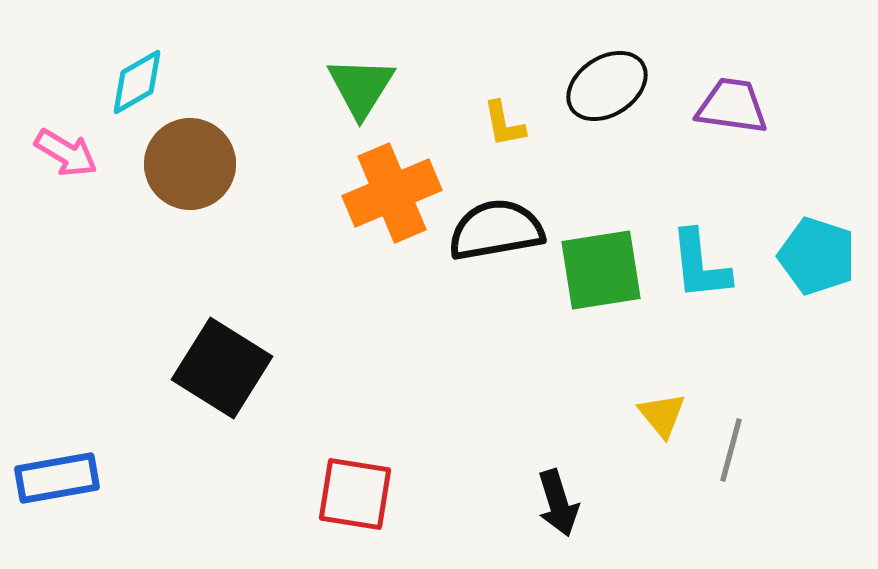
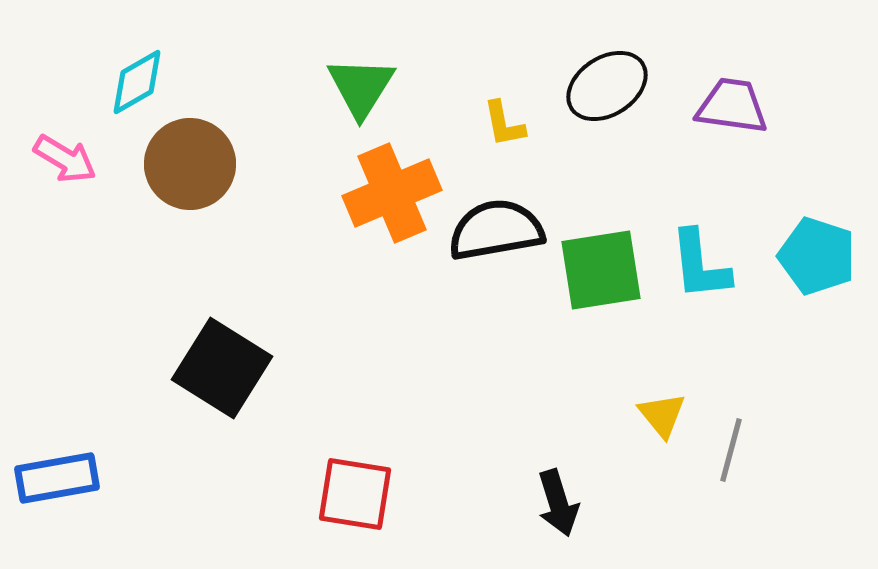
pink arrow: moved 1 px left, 6 px down
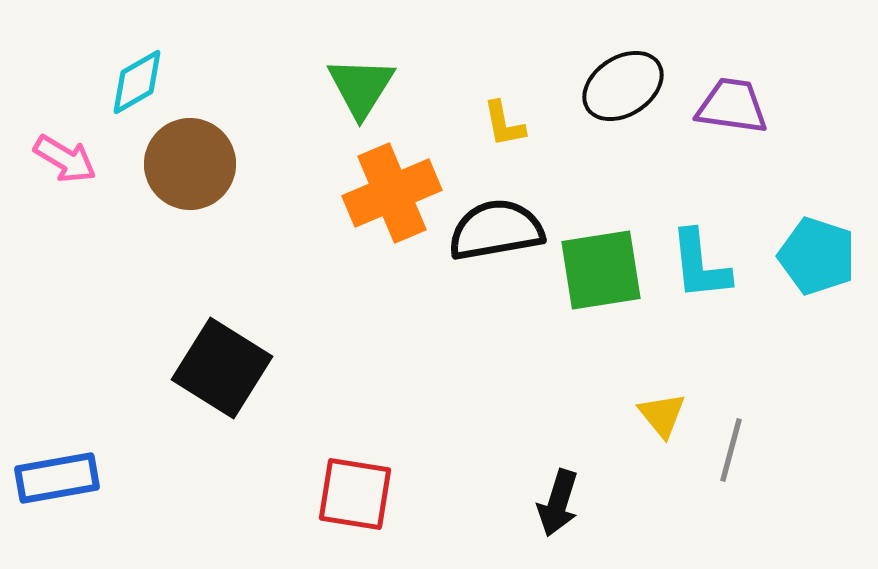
black ellipse: moved 16 px right
black arrow: rotated 34 degrees clockwise
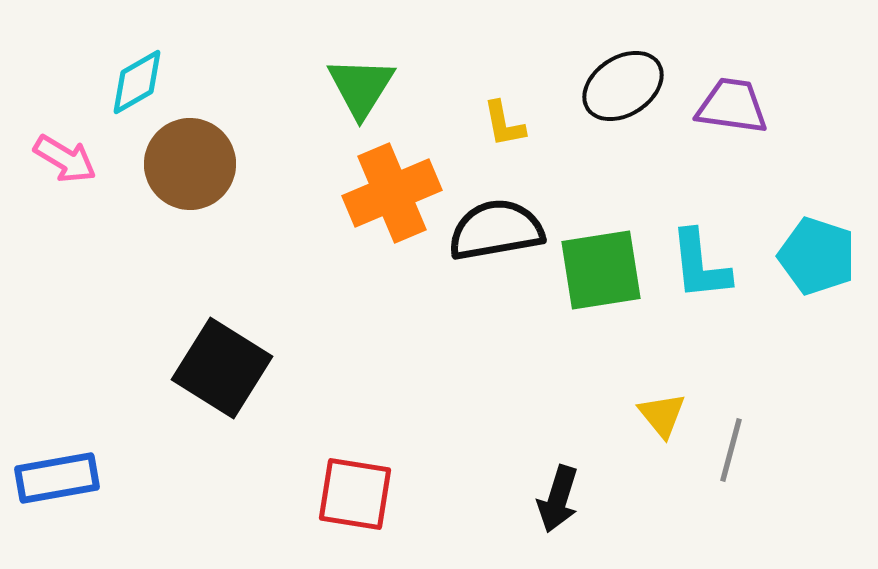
black arrow: moved 4 px up
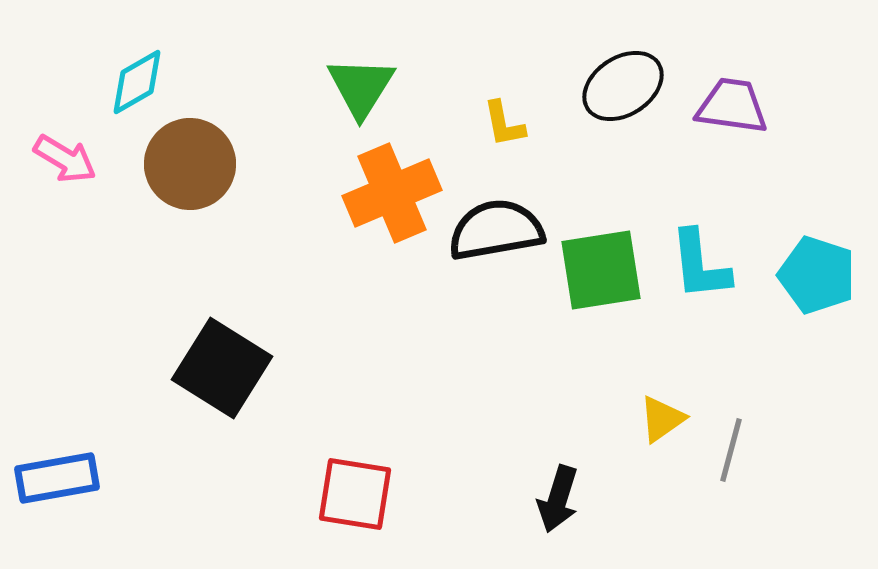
cyan pentagon: moved 19 px down
yellow triangle: moved 4 px down; rotated 34 degrees clockwise
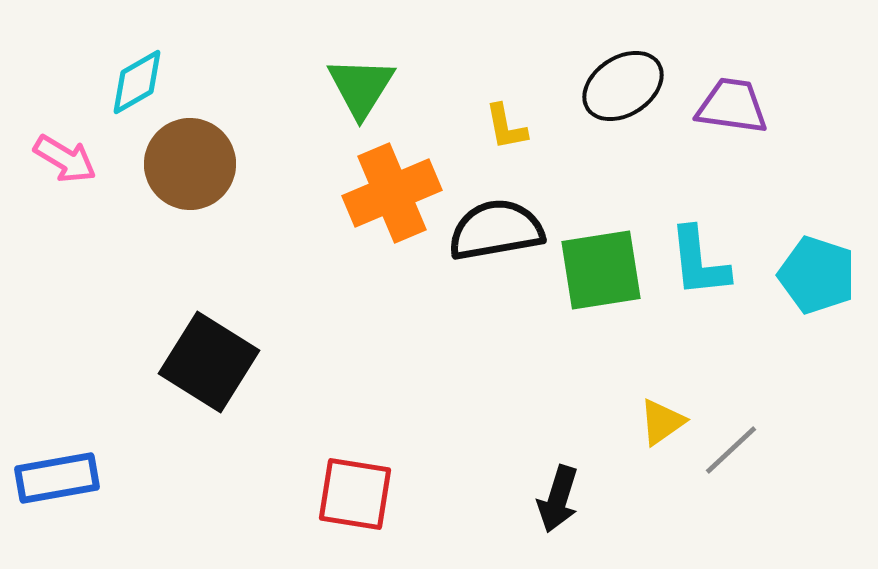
yellow L-shape: moved 2 px right, 3 px down
cyan L-shape: moved 1 px left, 3 px up
black square: moved 13 px left, 6 px up
yellow triangle: moved 3 px down
gray line: rotated 32 degrees clockwise
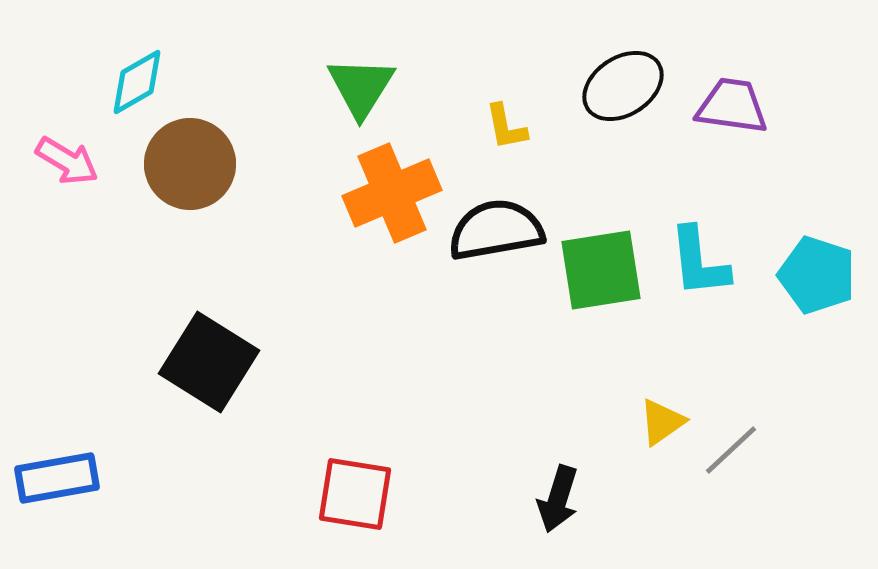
pink arrow: moved 2 px right, 2 px down
